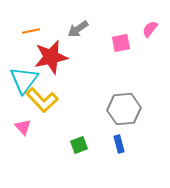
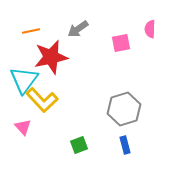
pink semicircle: rotated 36 degrees counterclockwise
gray hexagon: rotated 12 degrees counterclockwise
blue rectangle: moved 6 px right, 1 px down
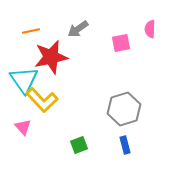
cyan triangle: rotated 12 degrees counterclockwise
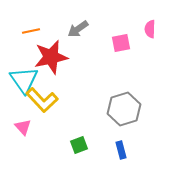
blue rectangle: moved 4 px left, 5 px down
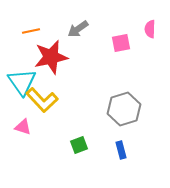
cyan triangle: moved 2 px left, 2 px down
pink triangle: rotated 30 degrees counterclockwise
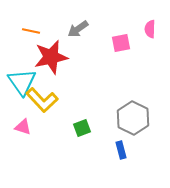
orange line: rotated 24 degrees clockwise
gray hexagon: moved 9 px right, 9 px down; rotated 16 degrees counterclockwise
green square: moved 3 px right, 17 px up
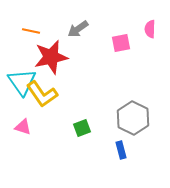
yellow L-shape: moved 6 px up; rotated 8 degrees clockwise
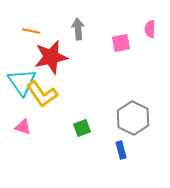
gray arrow: rotated 120 degrees clockwise
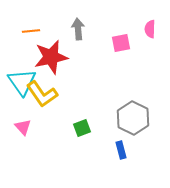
orange line: rotated 18 degrees counterclockwise
pink triangle: rotated 30 degrees clockwise
